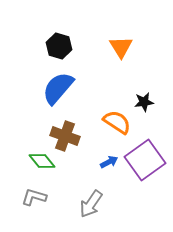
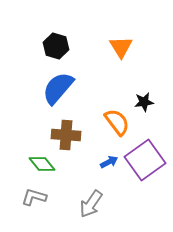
black hexagon: moved 3 px left
orange semicircle: rotated 20 degrees clockwise
brown cross: moved 1 px right, 1 px up; rotated 16 degrees counterclockwise
green diamond: moved 3 px down
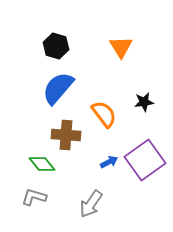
orange semicircle: moved 13 px left, 8 px up
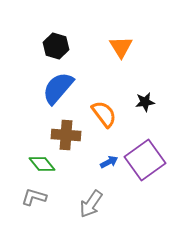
black star: moved 1 px right
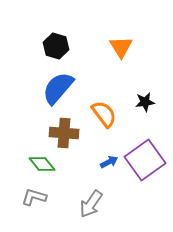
brown cross: moved 2 px left, 2 px up
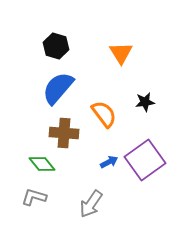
orange triangle: moved 6 px down
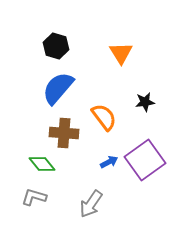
orange semicircle: moved 3 px down
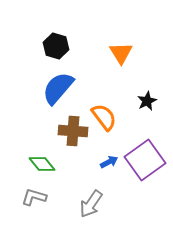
black star: moved 2 px right, 1 px up; rotated 18 degrees counterclockwise
brown cross: moved 9 px right, 2 px up
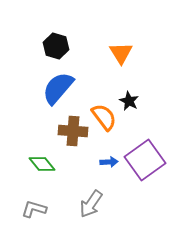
black star: moved 18 px left; rotated 18 degrees counterclockwise
blue arrow: rotated 24 degrees clockwise
gray L-shape: moved 12 px down
